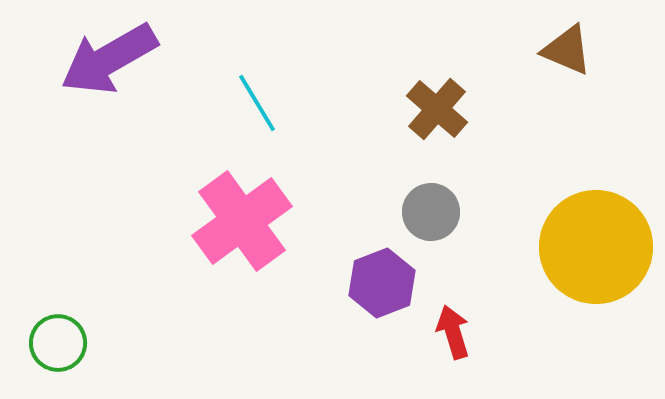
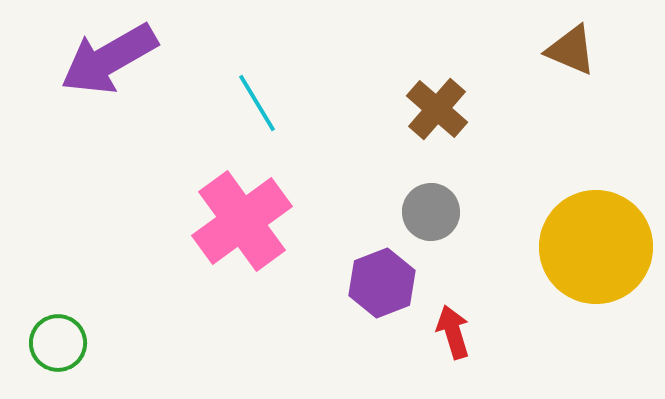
brown triangle: moved 4 px right
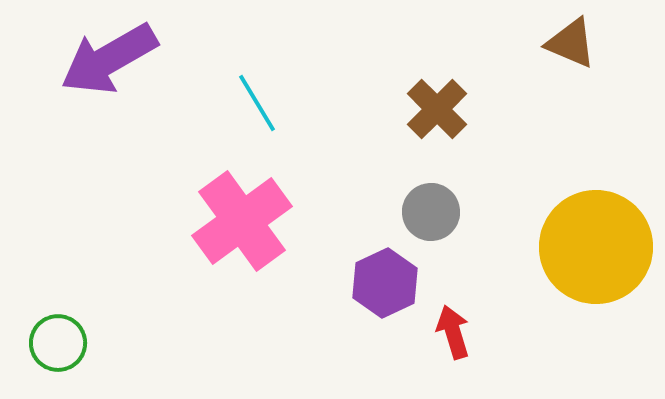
brown triangle: moved 7 px up
brown cross: rotated 4 degrees clockwise
purple hexagon: moved 3 px right; rotated 4 degrees counterclockwise
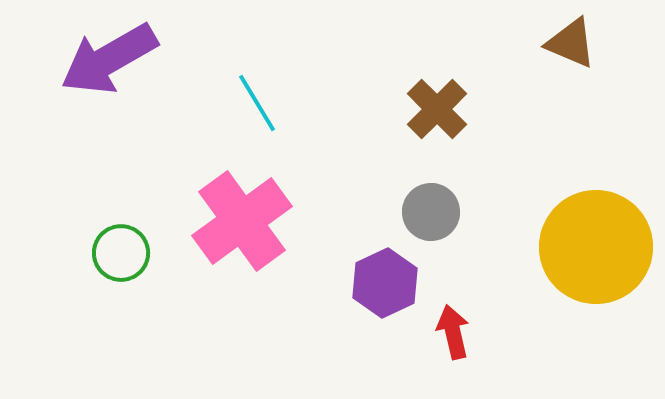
red arrow: rotated 4 degrees clockwise
green circle: moved 63 px right, 90 px up
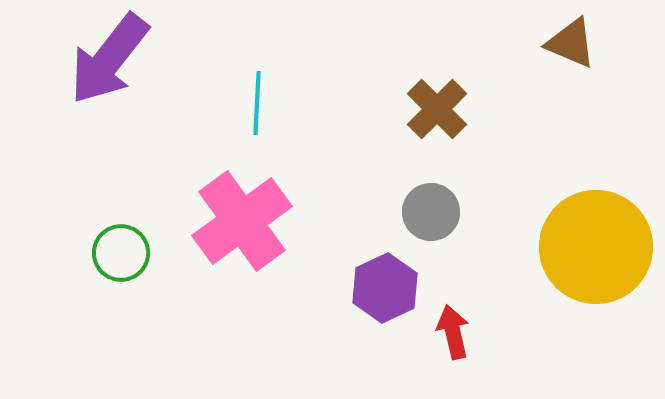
purple arrow: rotated 22 degrees counterclockwise
cyan line: rotated 34 degrees clockwise
purple hexagon: moved 5 px down
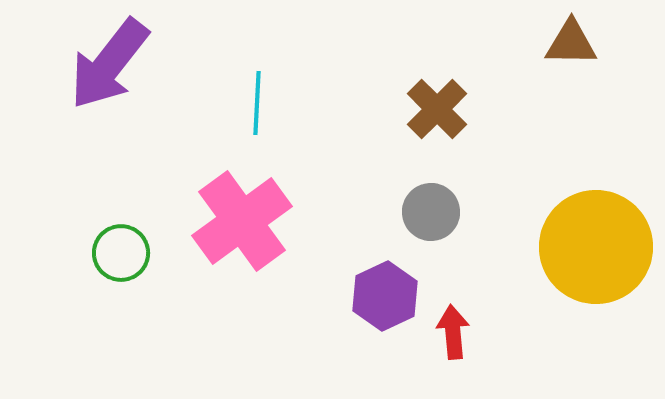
brown triangle: rotated 22 degrees counterclockwise
purple arrow: moved 5 px down
purple hexagon: moved 8 px down
red arrow: rotated 8 degrees clockwise
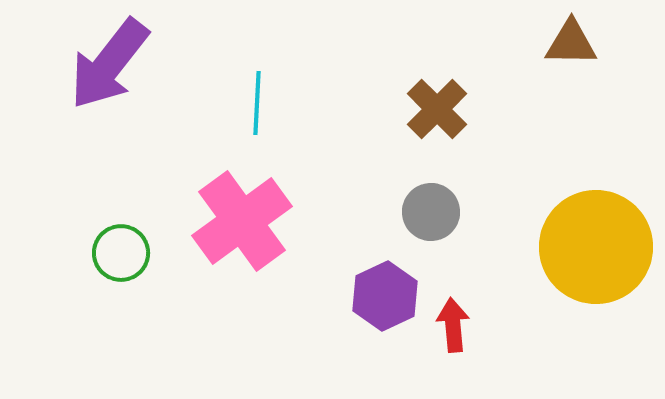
red arrow: moved 7 px up
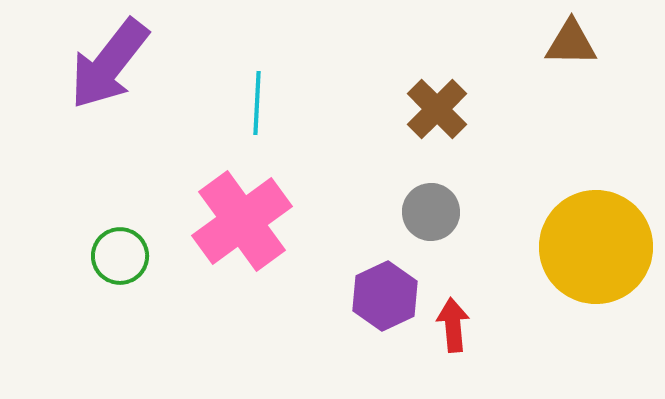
green circle: moved 1 px left, 3 px down
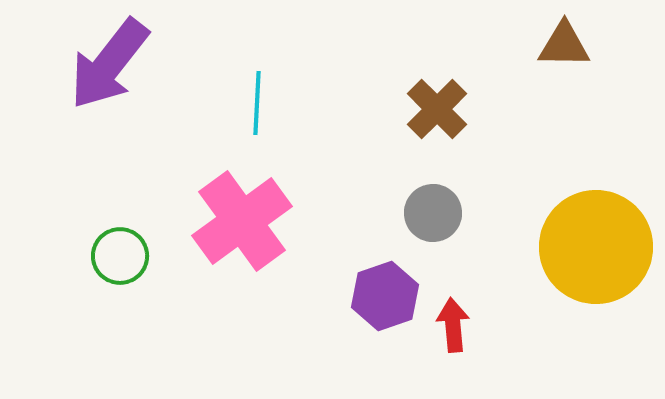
brown triangle: moved 7 px left, 2 px down
gray circle: moved 2 px right, 1 px down
purple hexagon: rotated 6 degrees clockwise
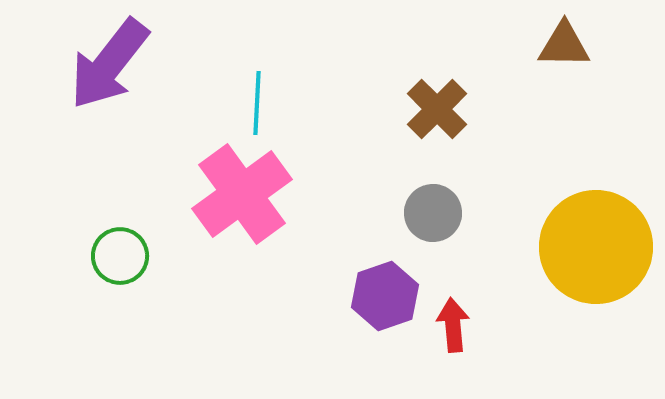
pink cross: moved 27 px up
